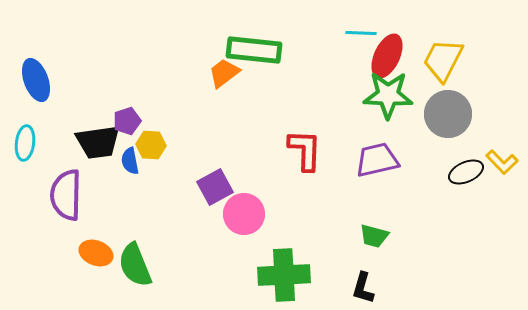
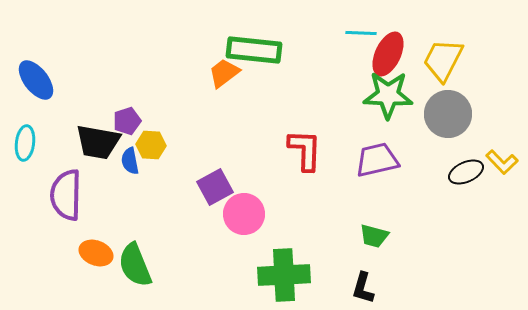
red ellipse: moved 1 px right, 2 px up
blue ellipse: rotated 18 degrees counterclockwise
black trapezoid: rotated 18 degrees clockwise
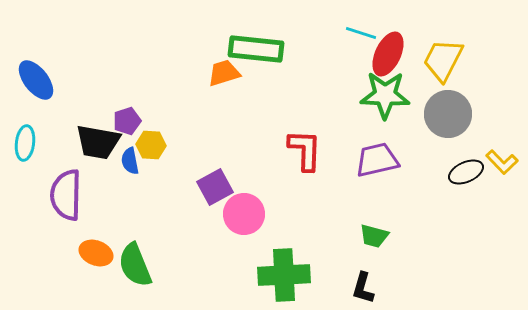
cyan line: rotated 16 degrees clockwise
green rectangle: moved 2 px right, 1 px up
orange trapezoid: rotated 20 degrees clockwise
green star: moved 3 px left
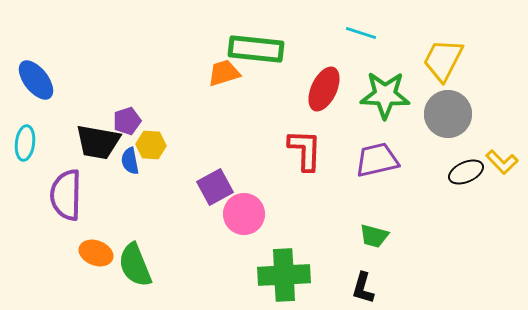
red ellipse: moved 64 px left, 35 px down
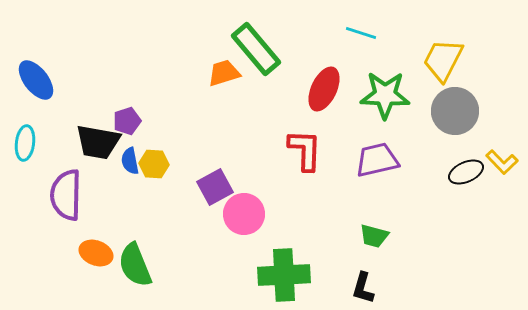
green rectangle: rotated 44 degrees clockwise
gray circle: moved 7 px right, 3 px up
yellow hexagon: moved 3 px right, 19 px down
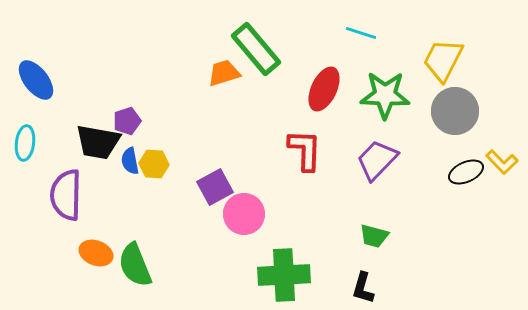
purple trapezoid: rotated 33 degrees counterclockwise
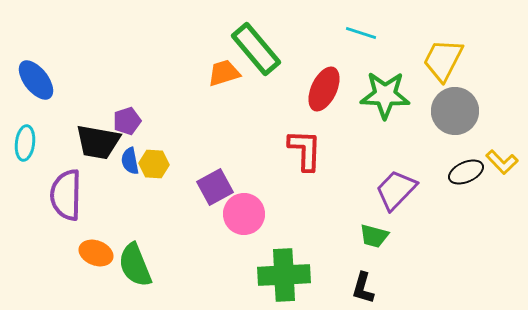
purple trapezoid: moved 19 px right, 30 px down
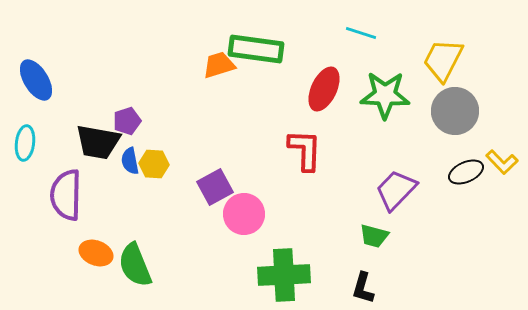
green rectangle: rotated 42 degrees counterclockwise
orange trapezoid: moved 5 px left, 8 px up
blue ellipse: rotated 6 degrees clockwise
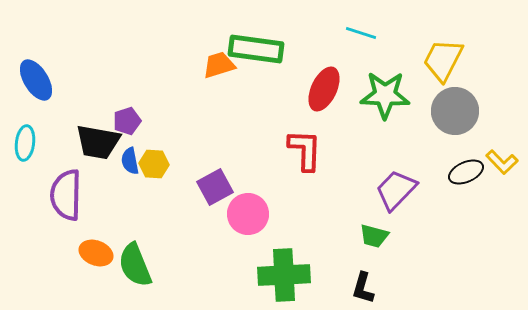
pink circle: moved 4 px right
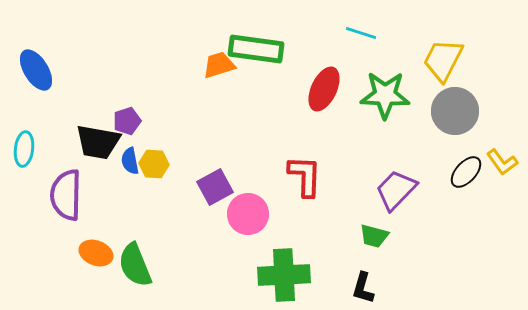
blue ellipse: moved 10 px up
cyan ellipse: moved 1 px left, 6 px down
red L-shape: moved 26 px down
yellow L-shape: rotated 8 degrees clockwise
black ellipse: rotated 24 degrees counterclockwise
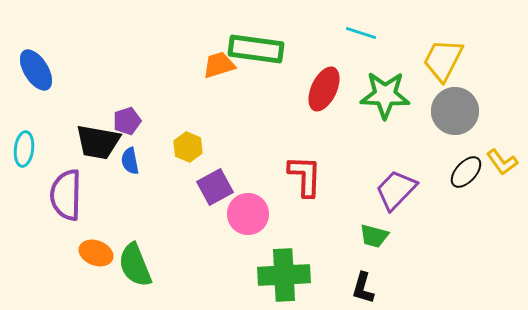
yellow hexagon: moved 34 px right, 17 px up; rotated 20 degrees clockwise
